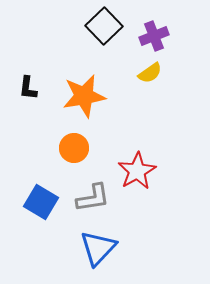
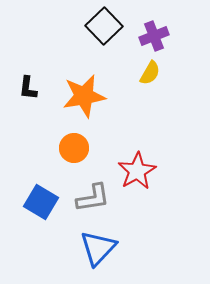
yellow semicircle: rotated 25 degrees counterclockwise
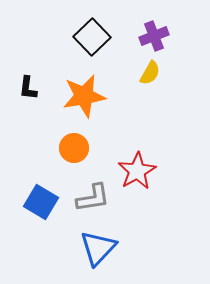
black square: moved 12 px left, 11 px down
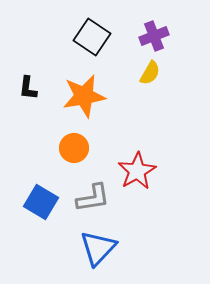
black square: rotated 12 degrees counterclockwise
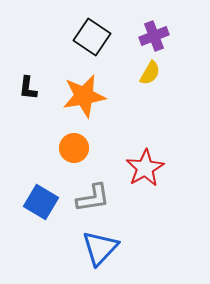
red star: moved 8 px right, 3 px up
blue triangle: moved 2 px right
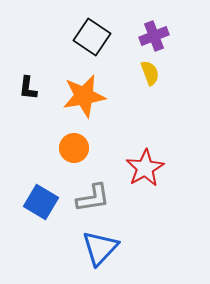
yellow semicircle: rotated 50 degrees counterclockwise
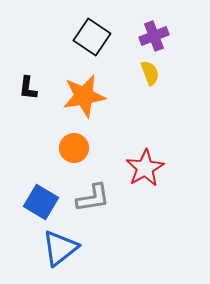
blue triangle: moved 40 px left; rotated 9 degrees clockwise
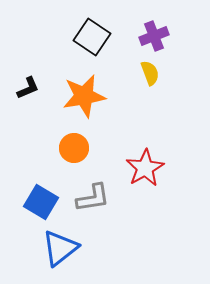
black L-shape: rotated 120 degrees counterclockwise
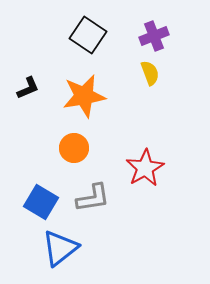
black square: moved 4 px left, 2 px up
